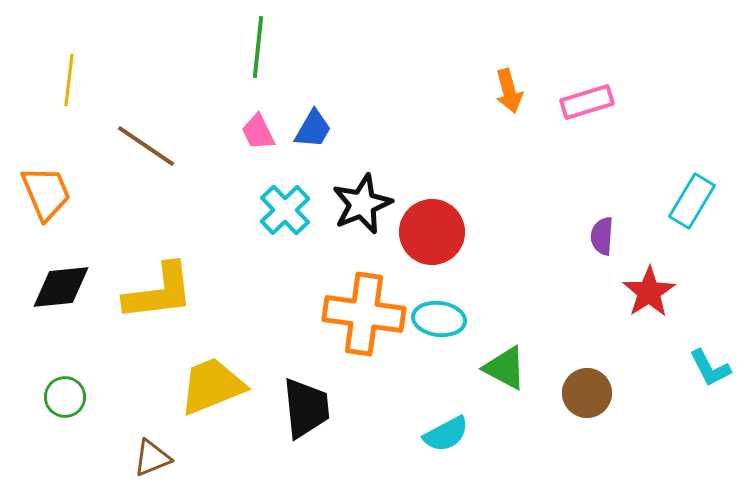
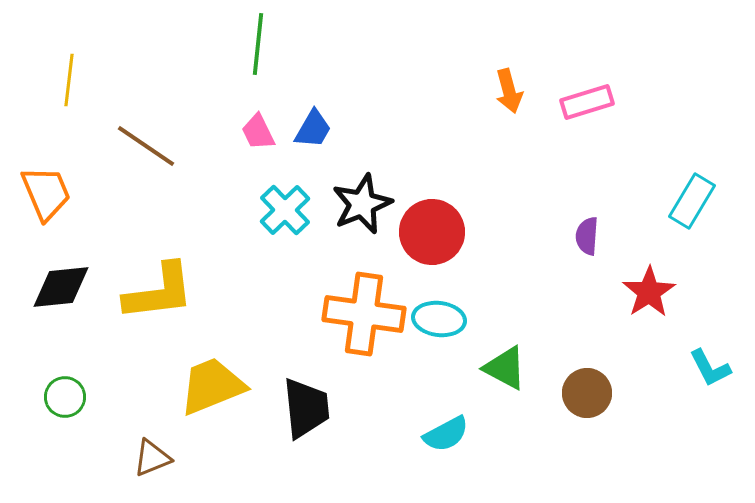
green line: moved 3 px up
purple semicircle: moved 15 px left
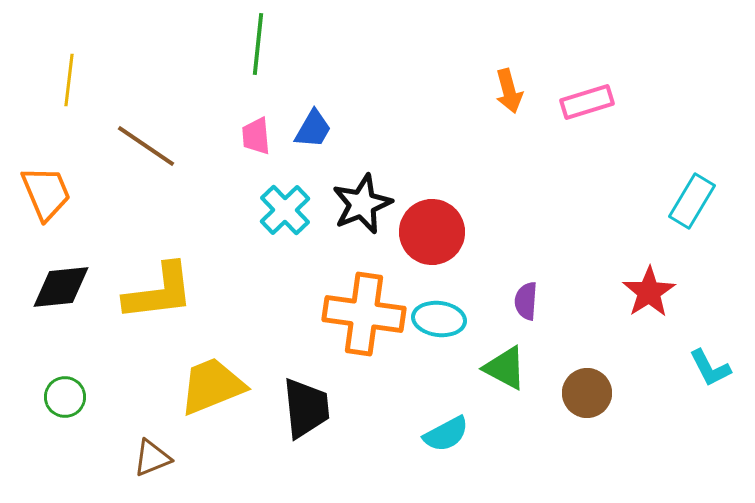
pink trapezoid: moved 2 px left, 4 px down; rotated 21 degrees clockwise
purple semicircle: moved 61 px left, 65 px down
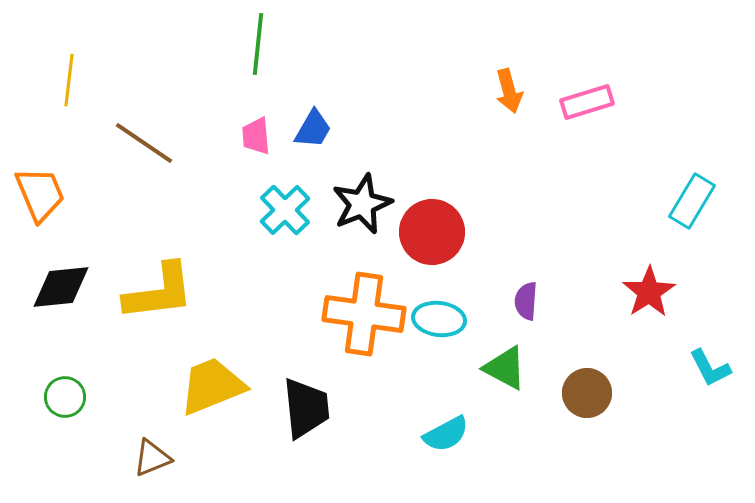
brown line: moved 2 px left, 3 px up
orange trapezoid: moved 6 px left, 1 px down
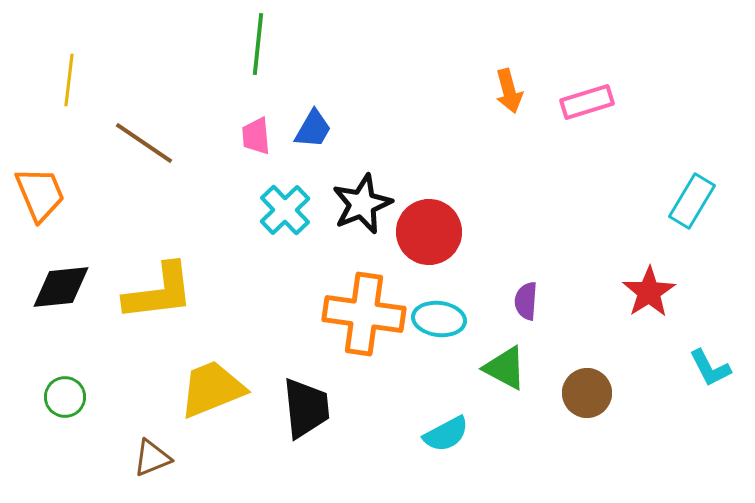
red circle: moved 3 px left
yellow trapezoid: moved 3 px down
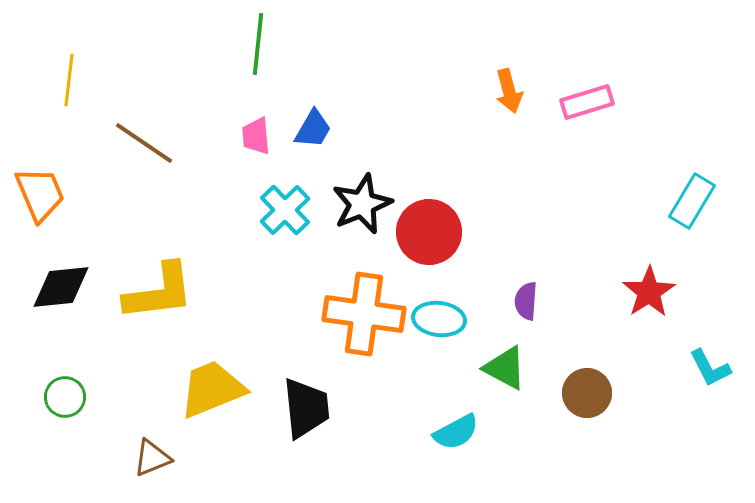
cyan semicircle: moved 10 px right, 2 px up
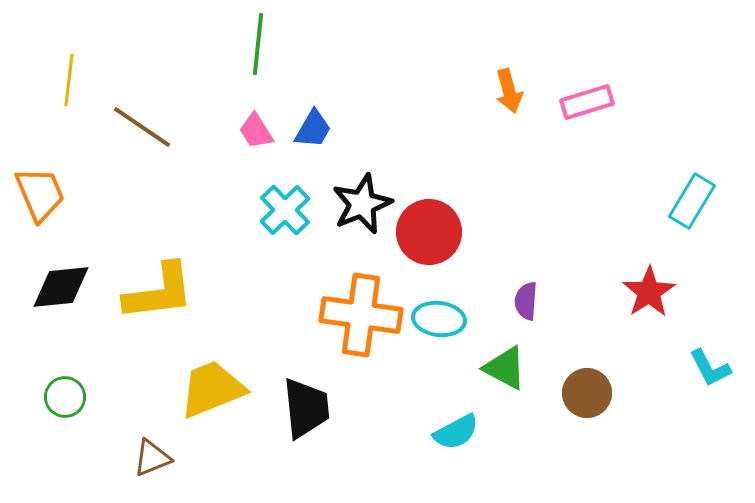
pink trapezoid: moved 5 px up; rotated 27 degrees counterclockwise
brown line: moved 2 px left, 16 px up
orange cross: moved 3 px left, 1 px down
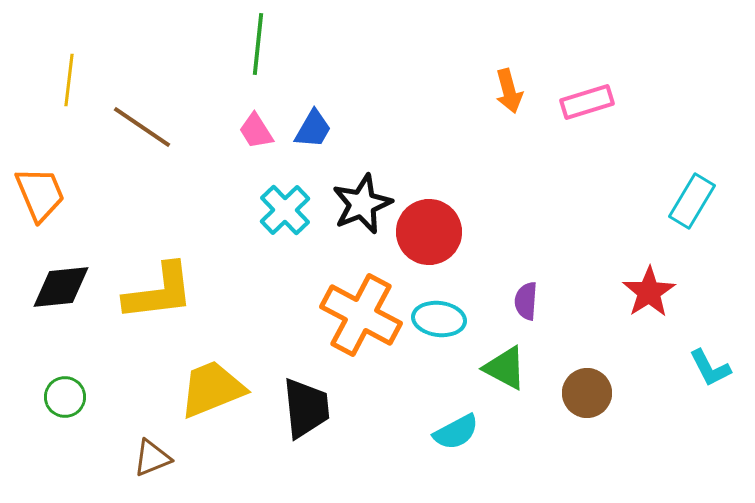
orange cross: rotated 20 degrees clockwise
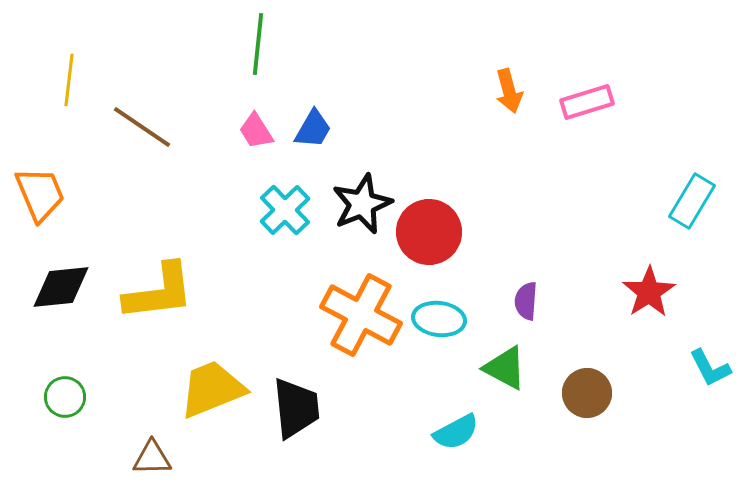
black trapezoid: moved 10 px left
brown triangle: rotated 21 degrees clockwise
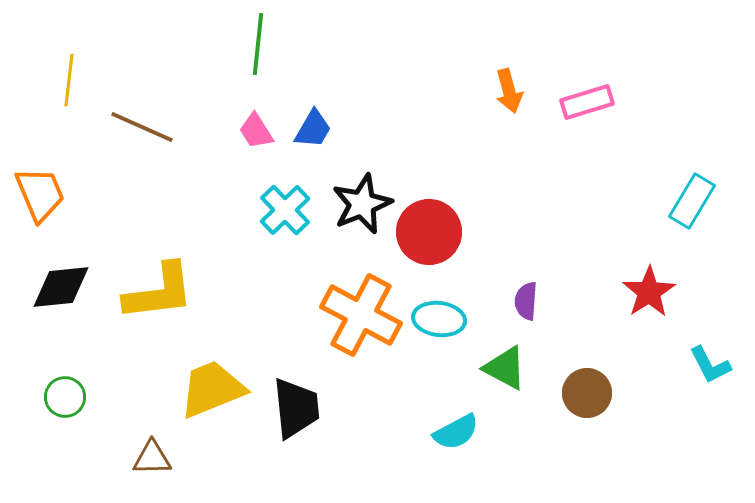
brown line: rotated 10 degrees counterclockwise
cyan L-shape: moved 3 px up
